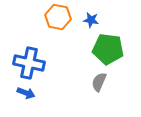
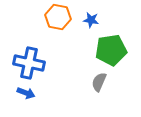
green pentagon: moved 3 px right, 1 px down; rotated 16 degrees counterclockwise
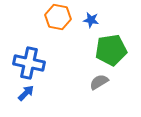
gray semicircle: rotated 36 degrees clockwise
blue arrow: rotated 66 degrees counterclockwise
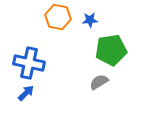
blue star: moved 1 px left; rotated 14 degrees counterclockwise
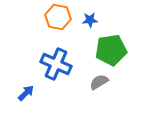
blue cross: moved 27 px right, 1 px down; rotated 12 degrees clockwise
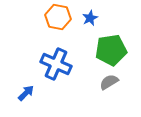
blue star: moved 2 px up; rotated 21 degrees counterclockwise
gray semicircle: moved 10 px right
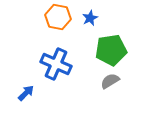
gray semicircle: moved 1 px right, 1 px up
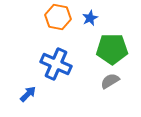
green pentagon: moved 1 px right, 1 px up; rotated 8 degrees clockwise
blue arrow: moved 2 px right, 1 px down
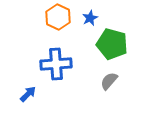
orange hexagon: rotated 15 degrees clockwise
green pentagon: moved 5 px up; rotated 16 degrees clockwise
blue cross: rotated 28 degrees counterclockwise
gray semicircle: moved 1 px left; rotated 18 degrees counterclockwise
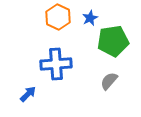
green pentagon: moved 1 px right, 3 px up; rotated 24 degrees counterclockwise
